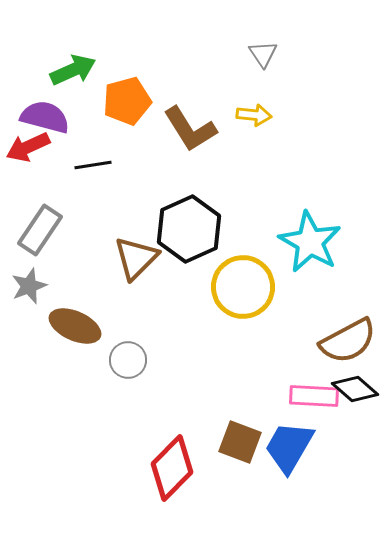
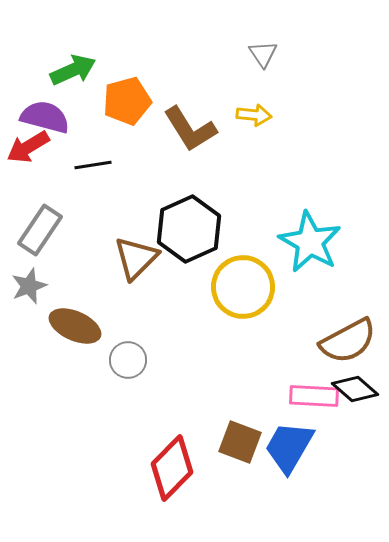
red arrow: rotated 6 degrees counterclockwise
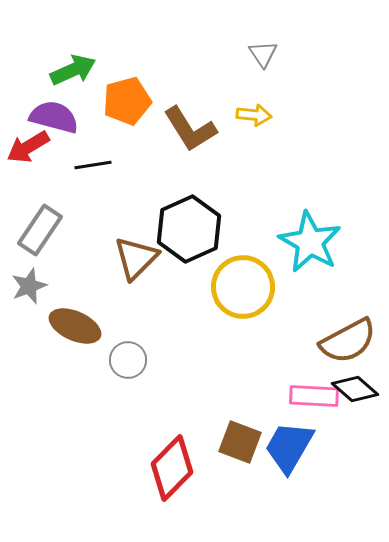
purple semicircle: moved 9 px right
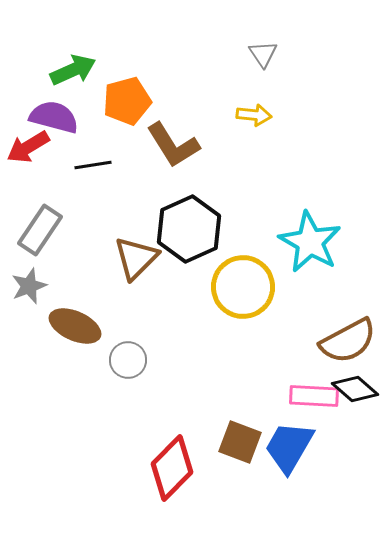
brown L-shape: moved 17 px left, 16 px down
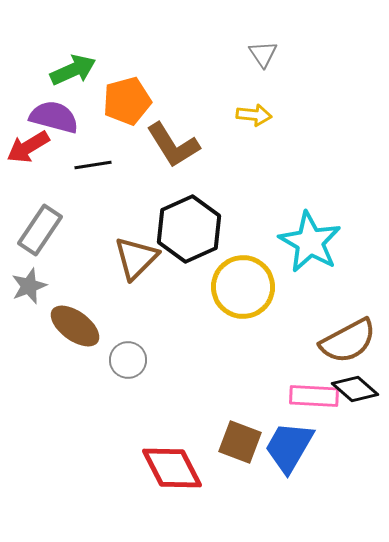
brown ellipse: rotated 12 degrees clockwise
red diamond: rotated 72 degrees counterclockwise
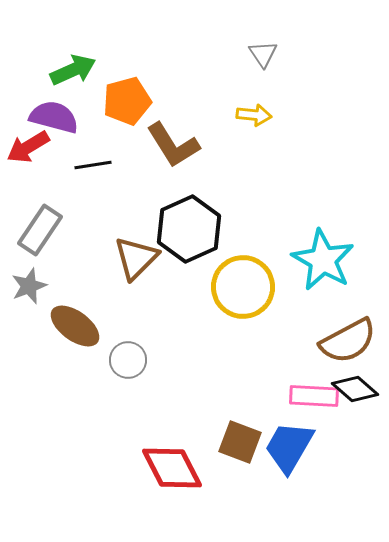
cyan star: moved 13 px right, 18 px down
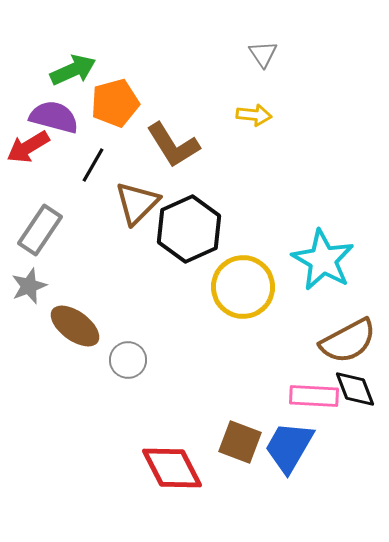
orange pentagon: moved 12 px left, 2 px down
black line: rotated 51 degrees counterclockwise
brown triangle: moved 1 px right, 55 px up
black diamond: rotated 27 degrees clockwise
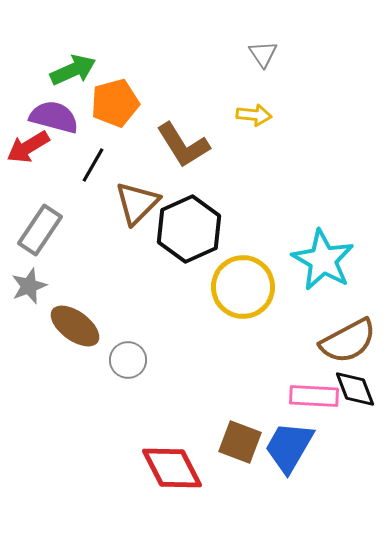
brown L-shape: moved 10 px right
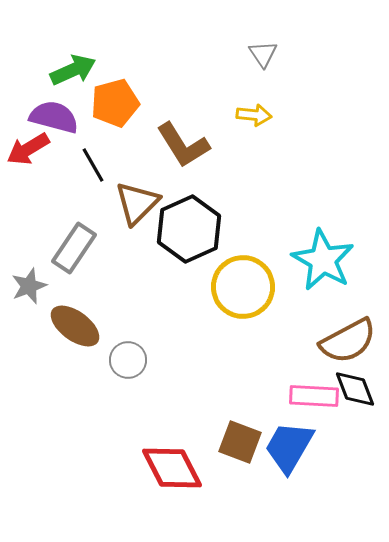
red arrow: moved 2 px down
black line: rotated 60 degrees counterclockwise
gray rectangle: moved 34 px right, 18 px down
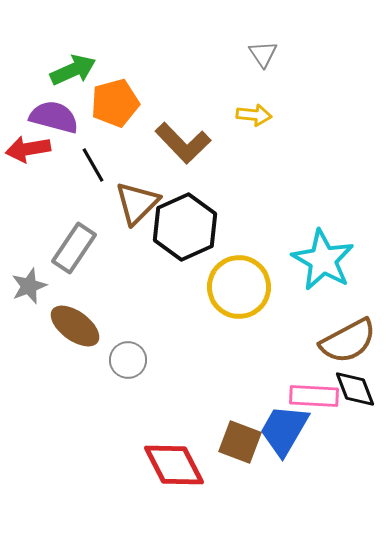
brown L-shape: moved 2 px up; rotated 12 degrees counterclockwise
red arrow: rotated 21 degrees clockwise
black hexagon: moved 4 px left, 2 px up
yellow circle: moved 4 px left
blue trapezoid: moved 5 px left, 17 px up
red diamond: moved 2 px right, 3 px up
